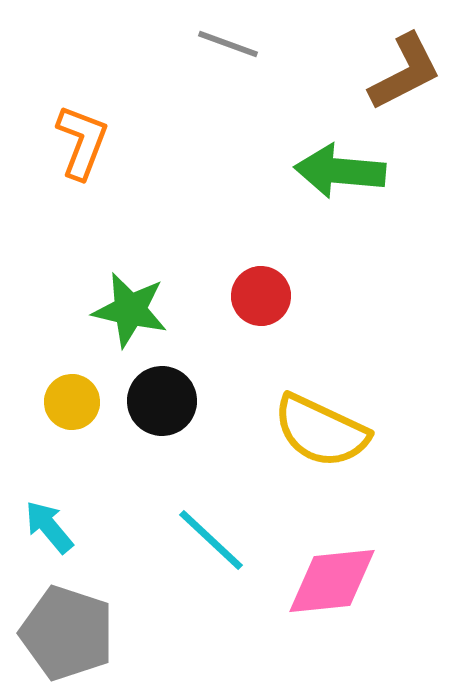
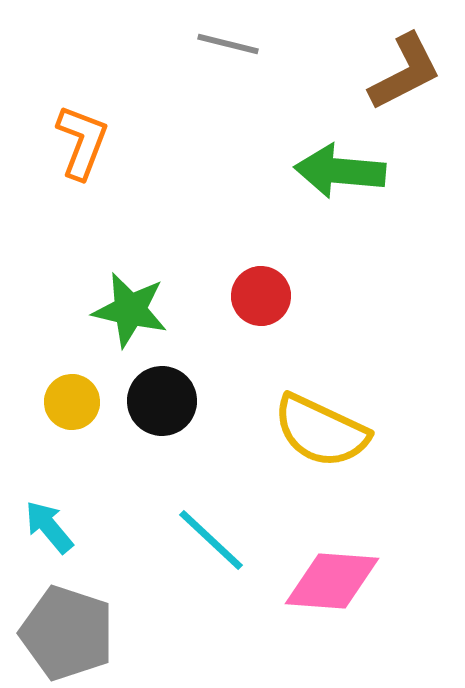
gray line: rotated 6 degrees counterclockwise
pink diamond: rotated 10 degrees clockwise
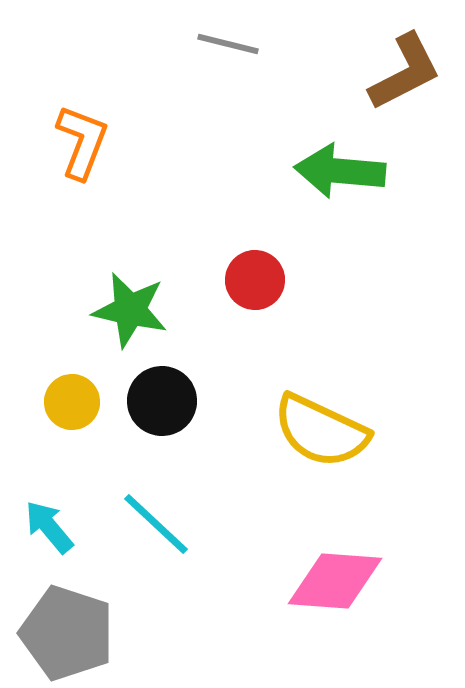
red circle: moved 6 px left, 16 px up
cyan line: moved 55 px left, 16 px up
pink diamond: moved 3 px right
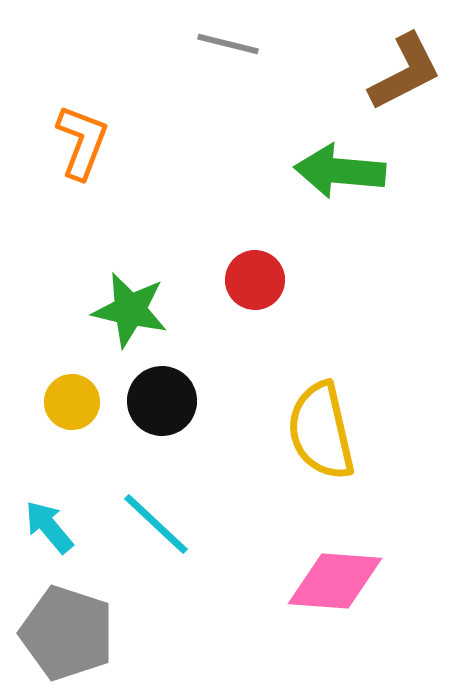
yellow semicircle: rotated 52 degrees clockwise
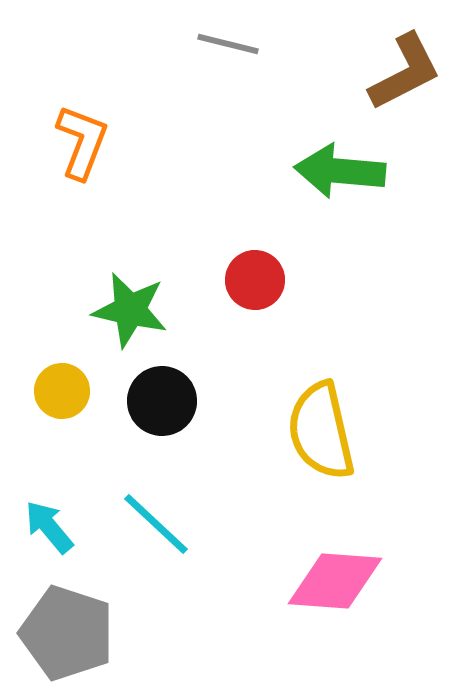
yellow circle: moved 10 px left, 11 px up
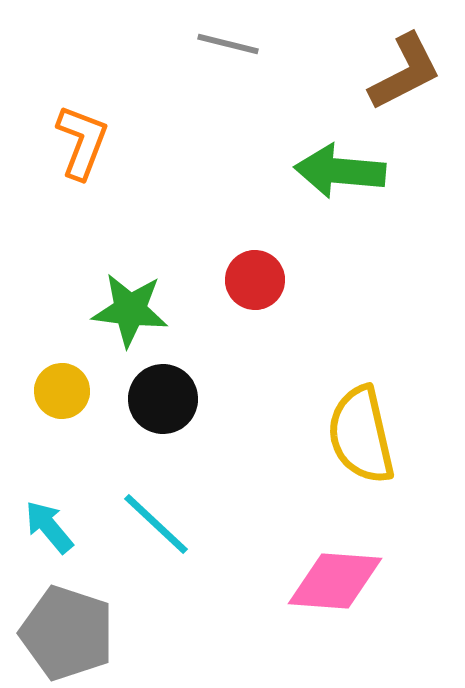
green star: rotated 6 degrees counterclockwise
black circle: moved 1 px right, 2 px up
yellow semicircle: moved 40 px right, 4 px down
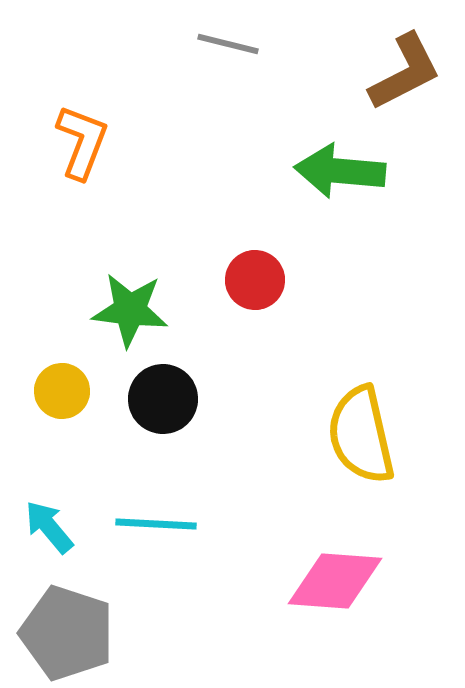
cyan line: rotated 40 degrees counterclockwise
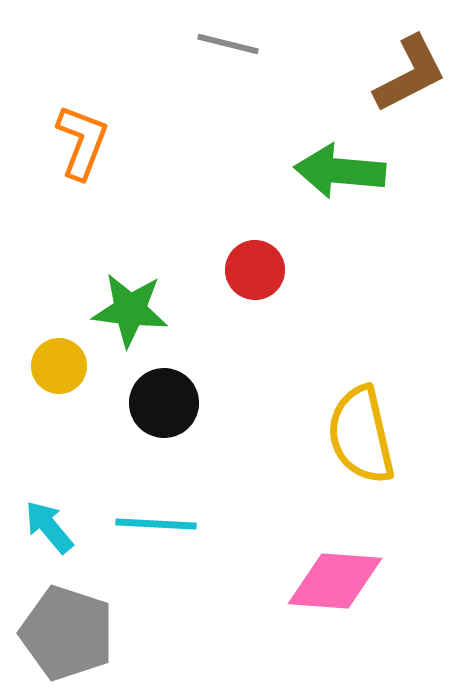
brown L-shape: moved 5 px right, 2 px down
red circle: moved 10 px up
yellow circle: moved 3 px left, 25 px up
black circle: moved 1 px right, 4 px down
